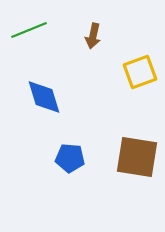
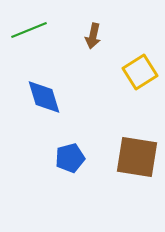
yellow square: rotated 12 degrees counterclockwise
blue pentagon: rotated 20 degrees counterclockwise
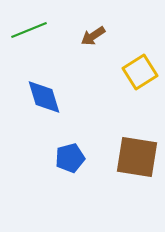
brown arrow: rotated 45 degrees clockwise
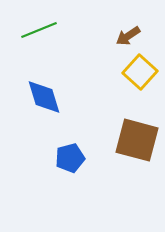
green line: moved 10 px right
brown arrow: moved 35 px right
yellow square: rotated 16 degrees counterclockwise
brown square: moved 17 px up; rotated 6 degrees clockwise
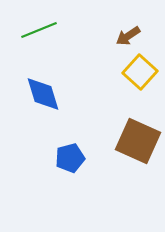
blue diamond: moved 1 px left, 3 px up
brown square: moved 1 px right, 1 px down; rotated 9 degrees clockwise
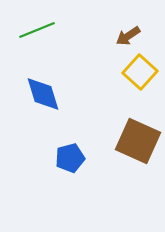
green line: moved 2 px left
